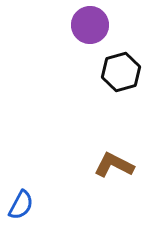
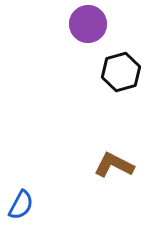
purple circle: moved 2 px left, 1 px up
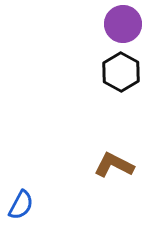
purple circle: moved 35 px right
black hexagon: rotated 15 degrees counterclockwise
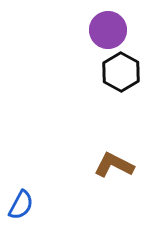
purple circle: moved 15 px left, 6 px down
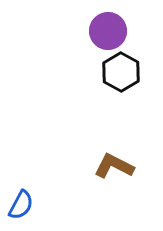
purple circle: moved 1 px down
brown L-shape: moved 1 px down
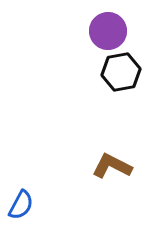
black hexagon: rotated 21 degrees clockwise
brown L-shape: moved 2 px left
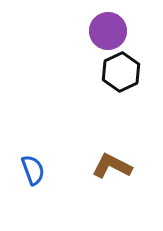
black hexagon: rotated 15 degrees counterclockwise
blue semicircle: moved 12 px right, 35 px up; rotated 48 degrees counterclockwise
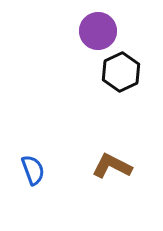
purple circle: moved 10 px left
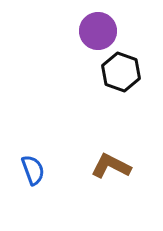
black hexagon: rotated 15 degrees counterclockwise
brown L-shape: moved 1 px left
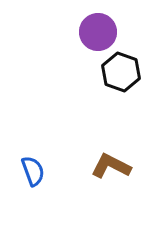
purple circle: moved 1 px down
blue semicircle: moved 1 px down
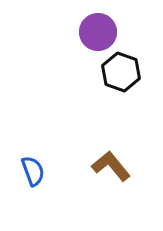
brown L-shape: rotated 24 degrees clockwise
